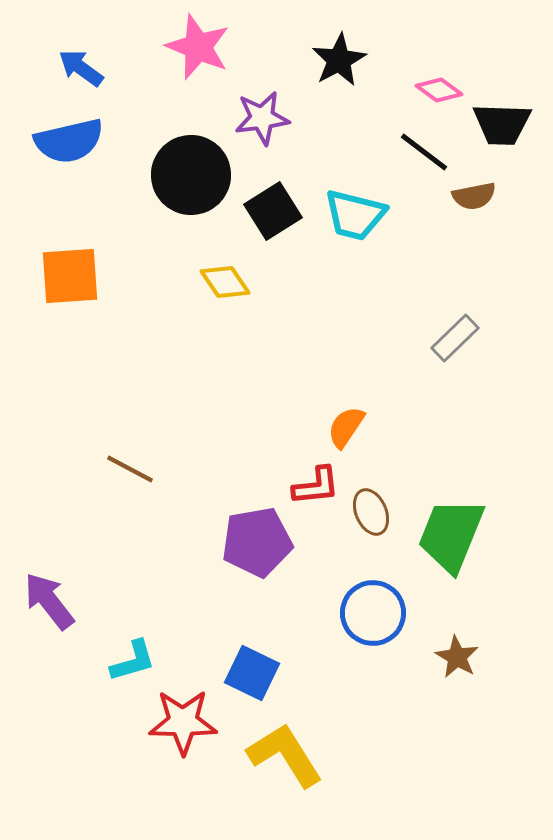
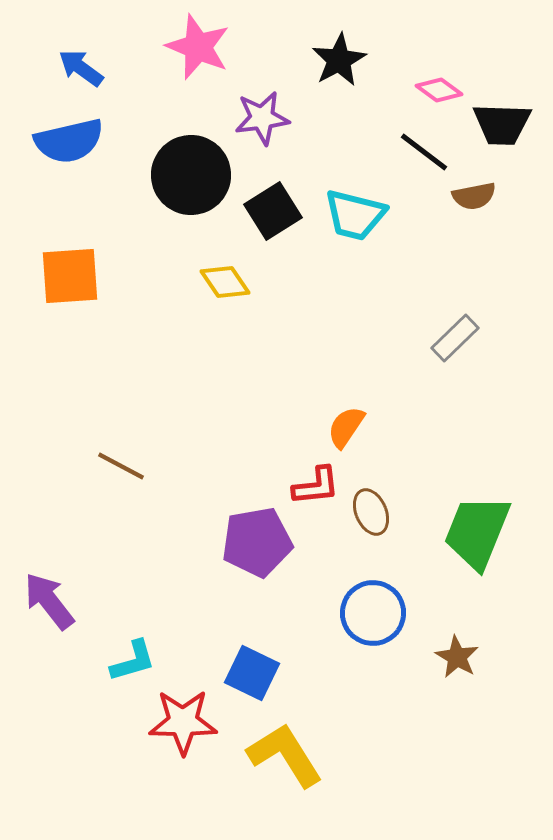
brown line: moved 9 px left, 3 px up
green trapezoid: moved 26 px right, 3 px up
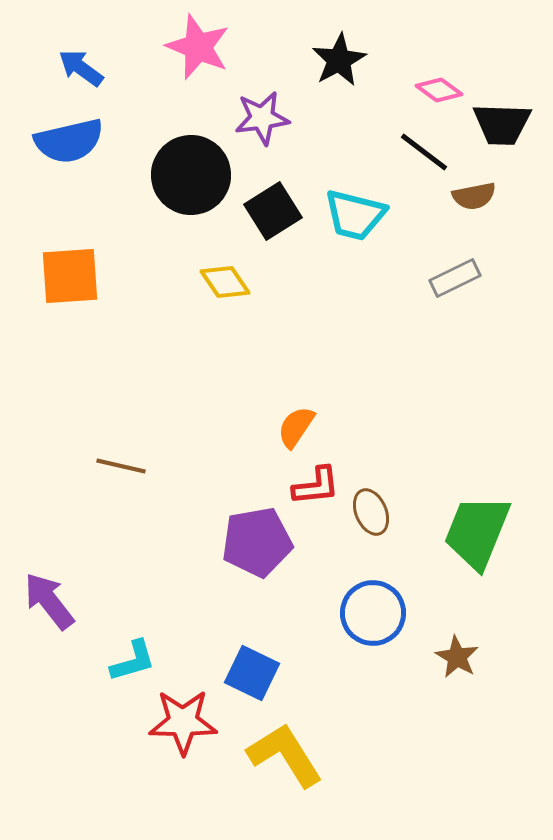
gray rectangle: moved 60 px up; rotated 18 degrees clockwise
orange semicircle: moved 50 px left
brown line: rotated 15 degrees counterclockwise
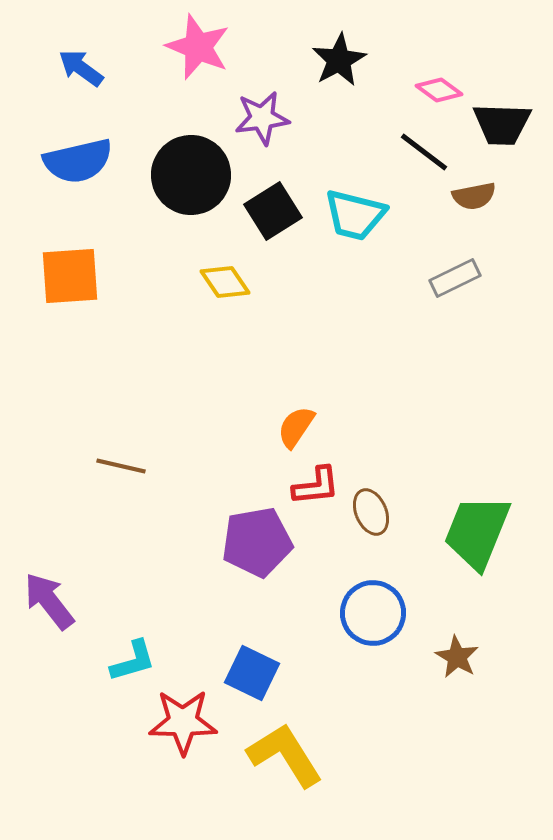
blue semicircle: moved 9 px right, 20 px down
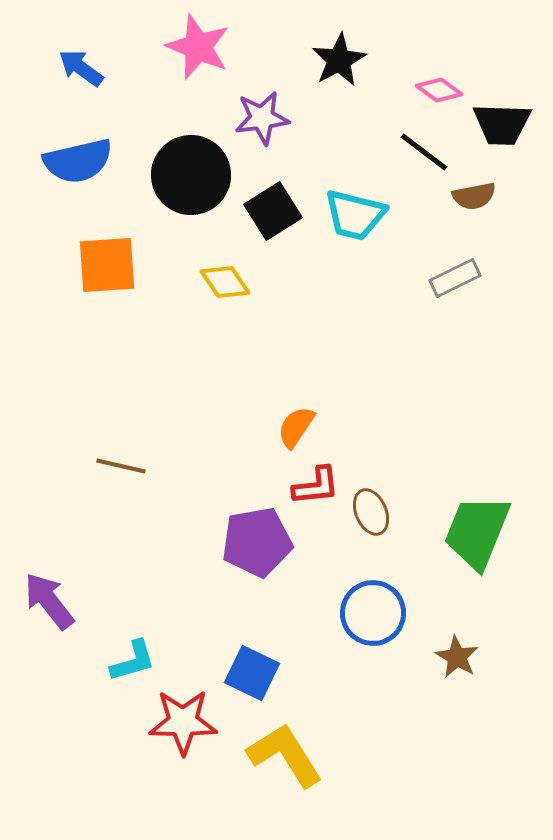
orange square: moved 37 px right, 11 px up
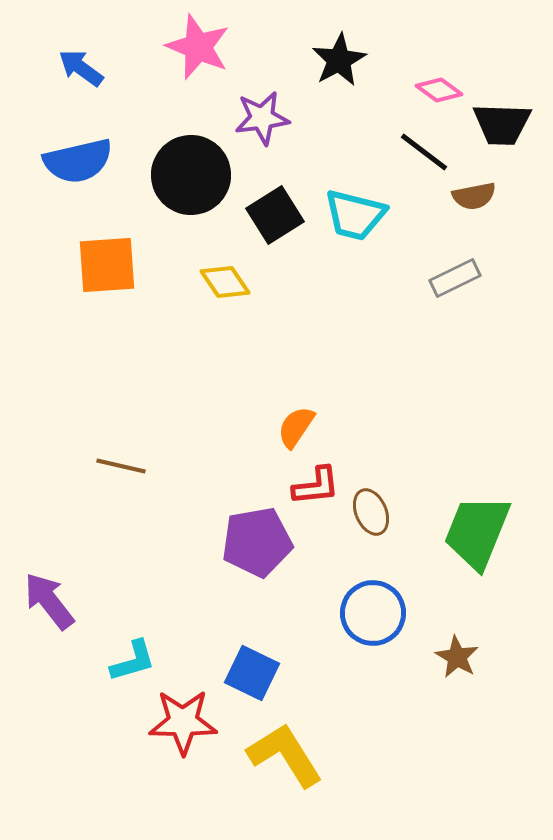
black square: moved 2 px right, 4 px down
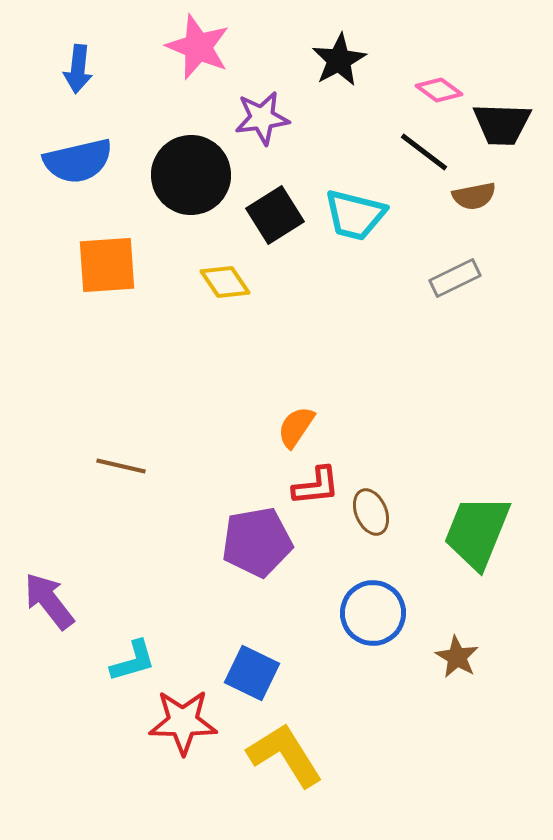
blue arrow: moved 3 px left, 1 px down; rotated 120 degrees counterclockwise
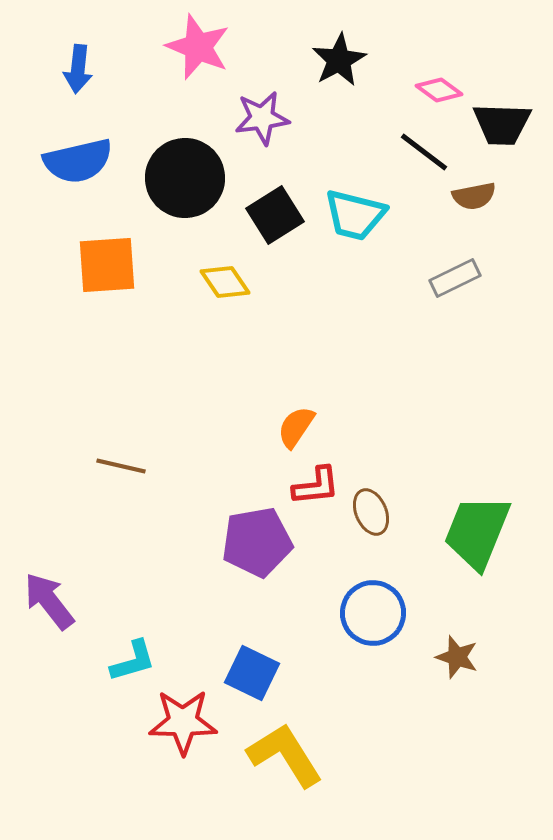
black circle: moved 6 px left, 3 px down
brown star: rotated 12 degrees counterclockwise
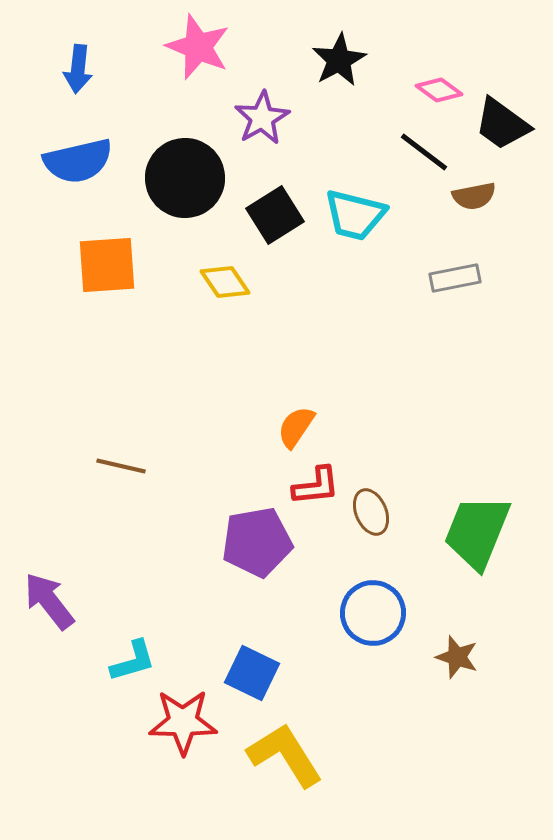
purple star: rotated 22 degrees counterclockwise
black trapezoid: rotated 34 degrees clockwise
gray rectangle: rotated 15 degrees clockwise
